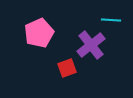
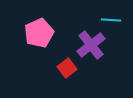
red square: rotated 18 degrees counterclockwise
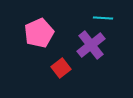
cyan line: moved 8 px left, 2 px up
red square: moved 6 px left
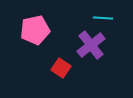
pink pentagon: moved 4 px left, 3 px up; rotated 12 degrees clockwise
red square: rotated 18 degrees counterclockwise
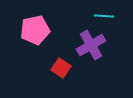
cyan line: moved 1 px right, 2 px up
purple cross: rotated 8 degrees clockwise
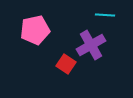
cyan line: moved 1 px right, 1 px up
red square: moved 5 px right, 4 px up
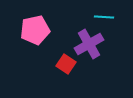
cyan line: moved 1 px left, 2 px down
purple cross: moved 2 px left, 1 px up
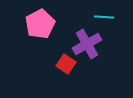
pink pentagon: moved 5 px right, 6 px up; rotated 16 degrees counterclockwise
purple cross: moved 2 px left
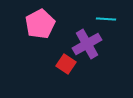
cyan line: moved 2 px right, 2 px down
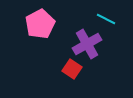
cyan line: rotated 24 degrees clockwise
red square: moved 6 px right, 5 px down
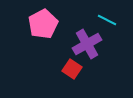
cyan line: moved 1 px right, 1 px down
pink pentagon: moved 3 px right
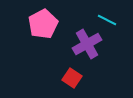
red square: moved 9 px down
